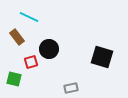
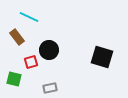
black circle: moved 1 px down
gray rectangle: moved 21 px left
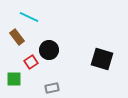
black square: moved 2 px down
red square: rotated 16 degrees counterclockwise
green square: rotated 14 degrees counterclockwise
gray rectangle: moved 2 px right
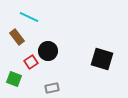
black circle: moved 1 px left, 1 px down
green square: rotated 21 degrees clockwise
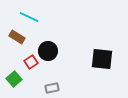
brown rectangle: rotated 21 degrees counterclockwise
black square: rotated 10 degrees counterclockwise
green square: rotated 28 degrees clockwise
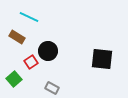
gray rectangle: rotated 40 degrees clockwise
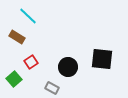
cyan line: moved 1 px left, 1 px up; rotated 18 degrees clockwise
black circle: moved 20 px right, 16 px down
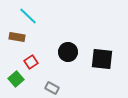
brown rectangle: rotated 21 degrees counterclockwise
black circle: moved 15 px up
green square: moved 2 px right
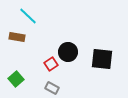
red square: moved 20 px right, 2 px down
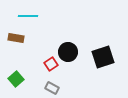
cyan line: rotated 42 degrees counterclockwise
brown rectangle: moved 1 px left, 1 px down
black square: moved 1 px right, 2 px up; rotated 25 degrees counterclockwise
